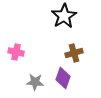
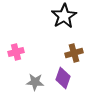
pink cross: rotated 28 degrees counterclockwise
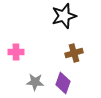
black star: rotated 15 degrees clockwise
pink cross: rotated 14 degrees clockwise
purple diamond: moved 5 px down
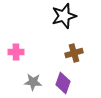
gray star: moved 2 px left
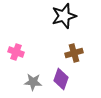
pink cross: rotated 21 degrees clockwise
purple diamond: moved 2 px left, 4 px up
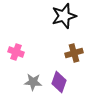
purple diamond: moved 2 px left, 3 px down
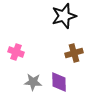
purple diamond: rotated 20 degrees counterclockwise
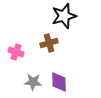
brown cross: moved 25 px left, 10 px up
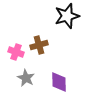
black star: moved 3 px right
brown cross: moved 10 px left, 2 px down
gray star: moved 7 px left, 4 px up; rotated 24 degrees clockwise
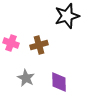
pink cross: moved 5 px left, 9 px up
